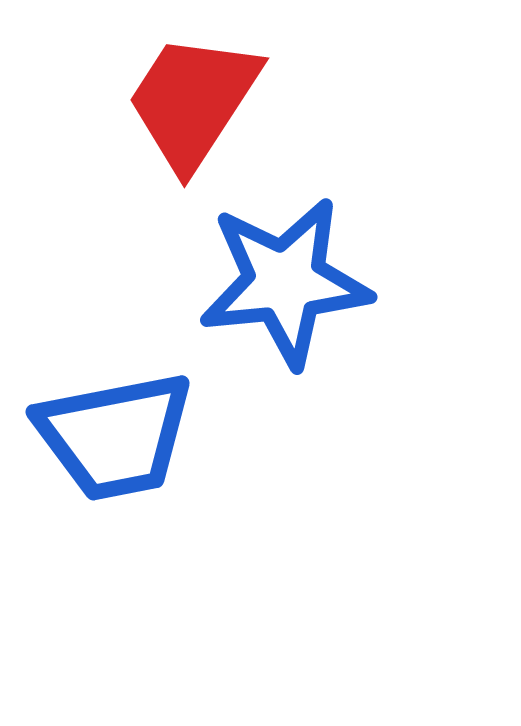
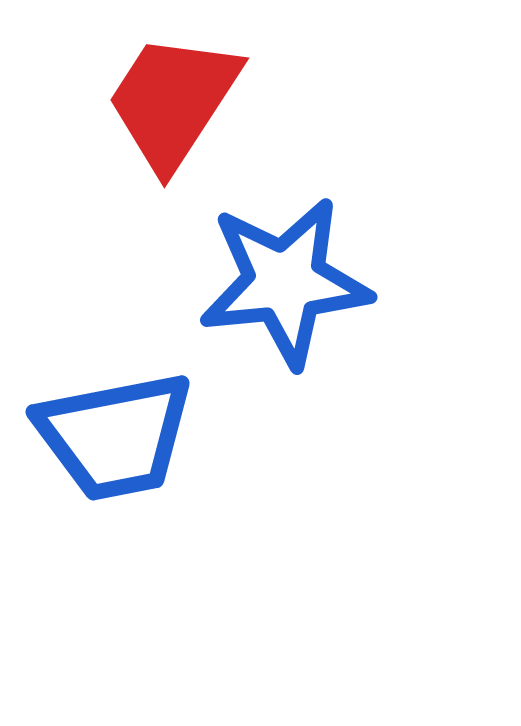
red trapezoid: moved 20 px left
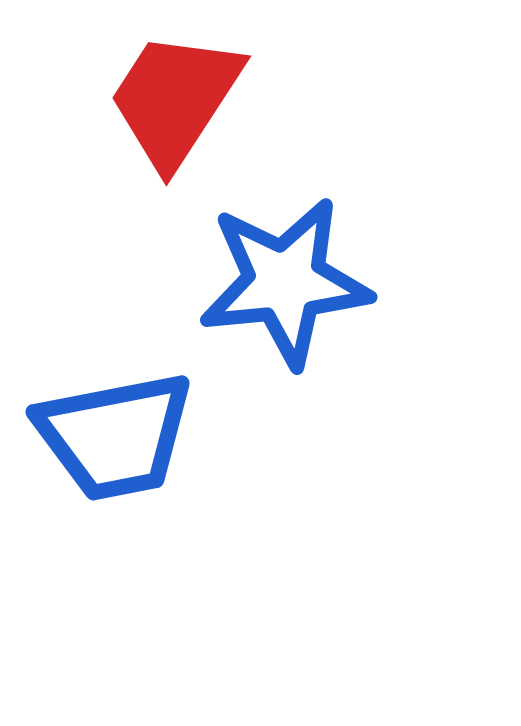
red trapezoid: moved 2 px right, 2 px up
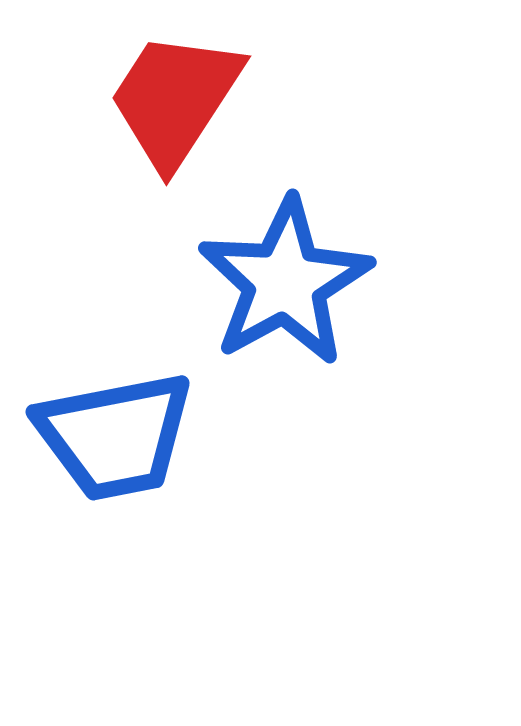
blue star: rotated 23 degrees counterclockwise
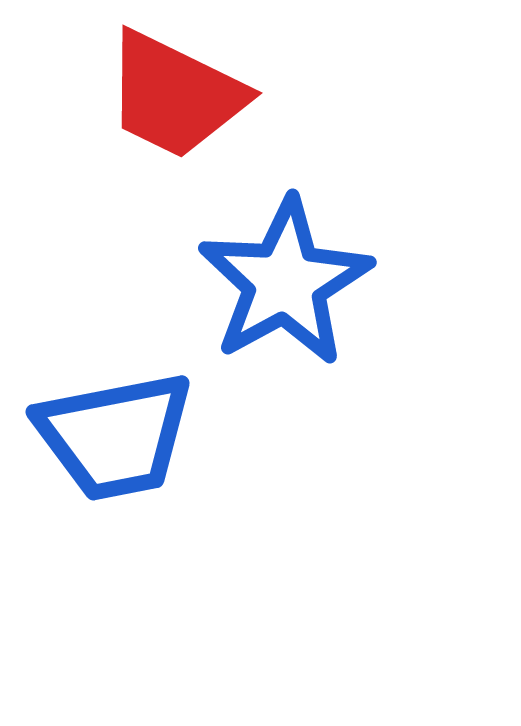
red trapezoid: moved 4 px up; rotated 97 degrees counterclockwise
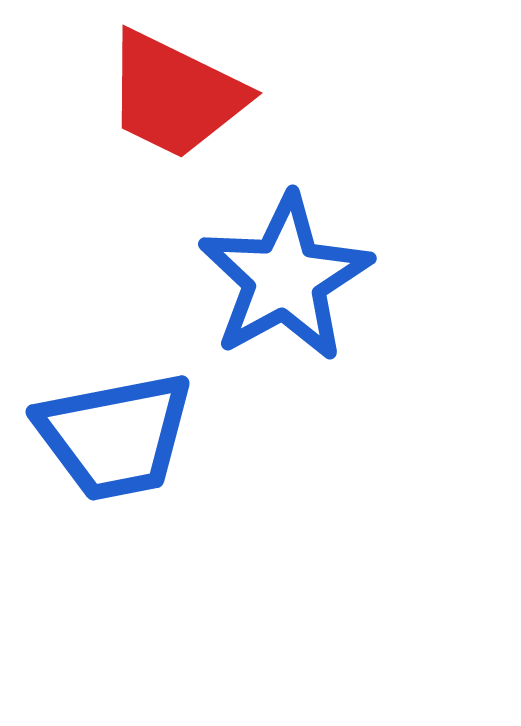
blue star: moved 4 px up
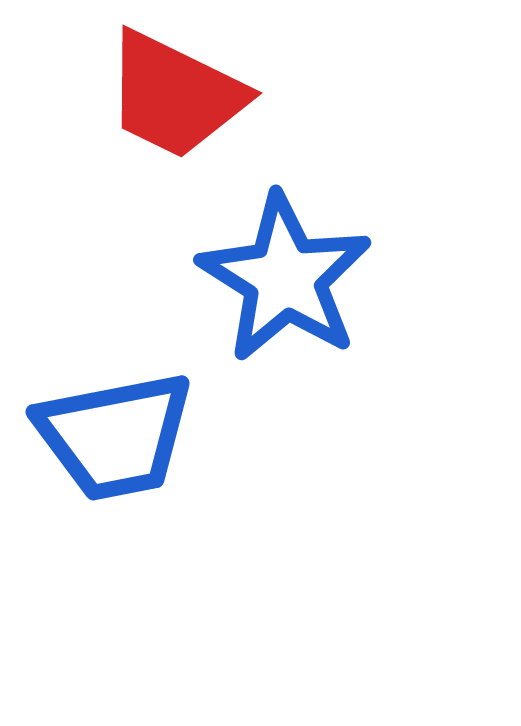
blue star: rotated 11 degrees counterclockwise
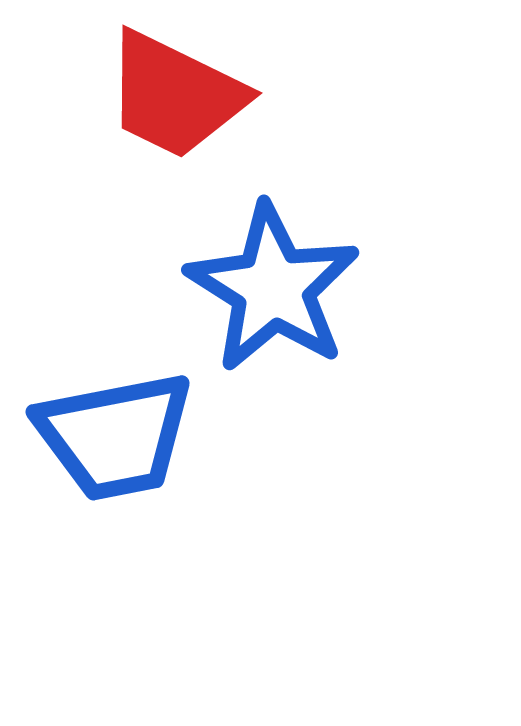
blue star: moved 12 px left, 10 px down
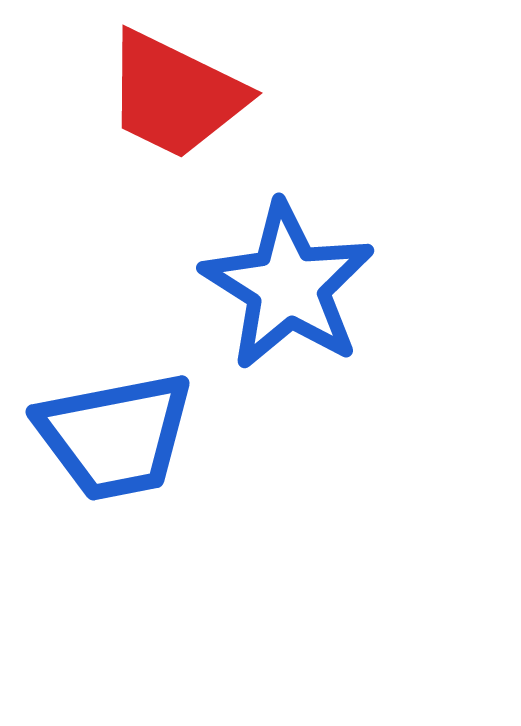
blue star: moved 15 px right, 2 px up
